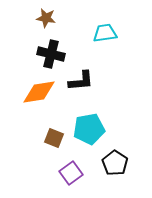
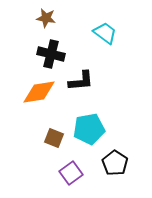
cyan trapezoid: rotated 45 degrees clockwise
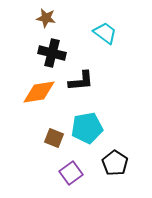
black cross: moved 1 px right, 1 px up
cyan pentagon: moved 2 px left, 1 px up
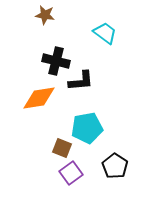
brown star: moved 1 px left, 3 px up
black cross: moved 4 px right, 8 px down
orange diamond: moved 6 px down
brown square: moved 8 px right, 10 px down
black pentagon: moved 3 px down
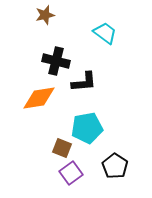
brown star: rotated 24 degrees counterclockwise
black L-shape: moved 3 px right, 1 px down
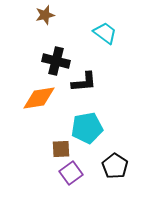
brown square: moved 1 px left, 1 px down; rotated 24 degrees counterclockwise
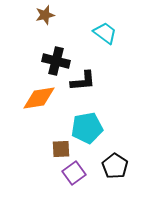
black L-shape: moved 1 px left, 1 px up
purple square: moved 3 px right
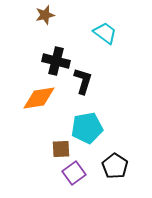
black L-shape: rotated 68 degrees counterclockwise
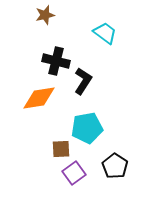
black L-shape: rotated 16 degrees clockwise
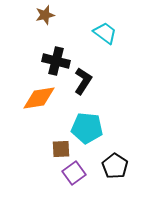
cyan pentagon: rotated 16 degrees clockwise
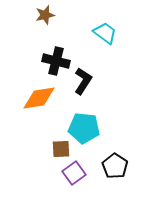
cyan pentagon: moved 3 px left
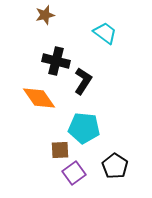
orange diamond: rotated 64 degrees clockwise
brown square: moved 1 px left, 1 px down
